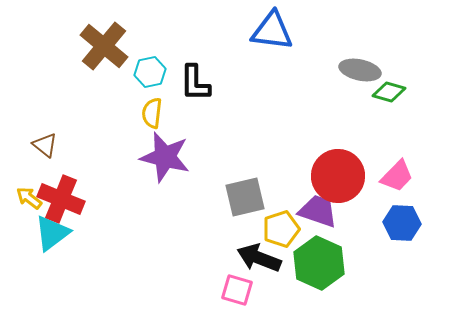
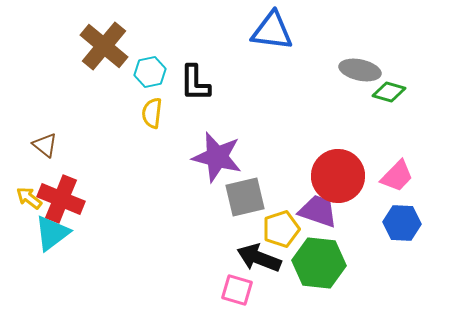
purple star: moved 52 px right
green hexagon: rotated 18 degrees counterclockwise
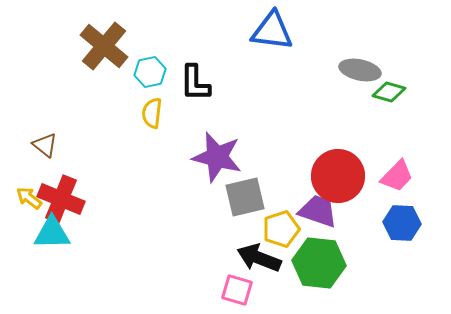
cyan triangle: rotated 36 degrees clockwise
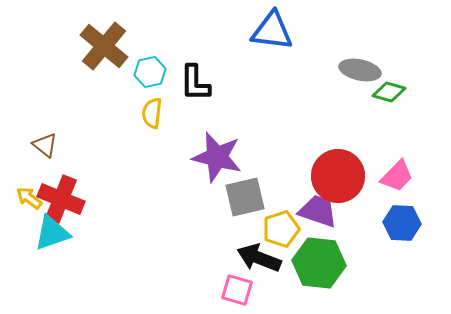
cyan triangle: rotated 18 degrees counterclockwise
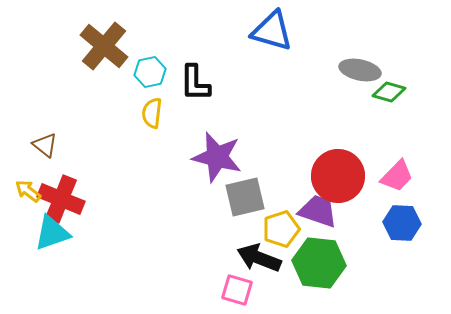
blue triangle: rotated 9 degrees clockwise
yellow arrow: moved 1 px left, 7 px up
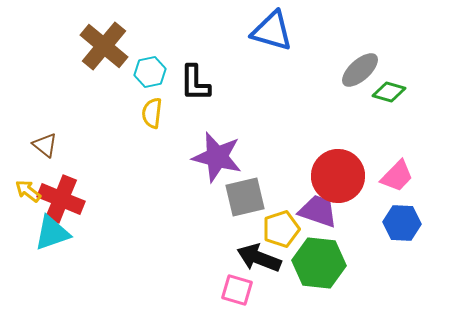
gray ellipse: rotated 54 degrees counterclockwise
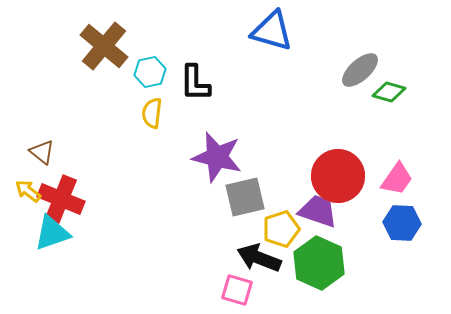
brown triangle: moved 3 px left, 7 px down
pink trapezoid: moved 3 px down; rotated 9 degrees counterclockwise
green hexagon: rotated 18 degrees clockwise
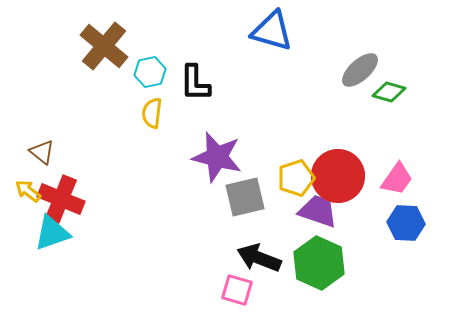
blue hexagon: moved 4 px right
yellow pentagon: moved 15 px right, 51 px up
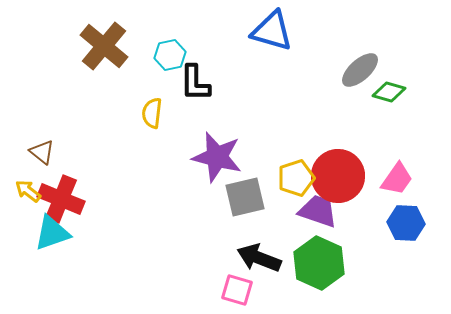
cyan hexagon: moved 20 px right, 17 px up
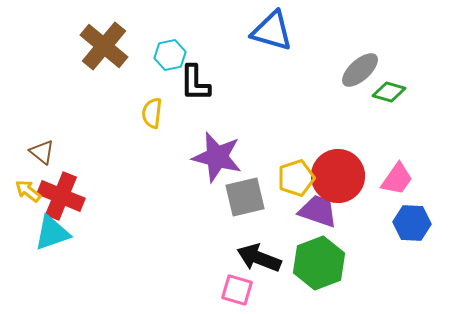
red cross: moved 3 px up
blue hexagon: moved 6 px right
green hexagon: rotated 15 degrees clockwise
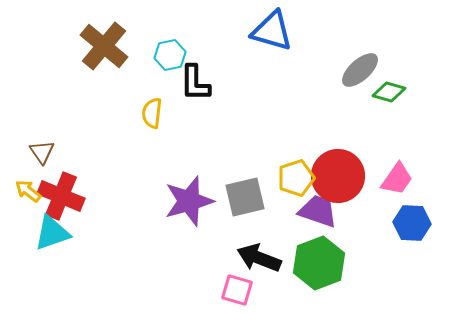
brown triangle: rotated 16 degrees clockwise
purple star: moved 28 px left, 44 px down; rotated 30 degrees counterclockwise
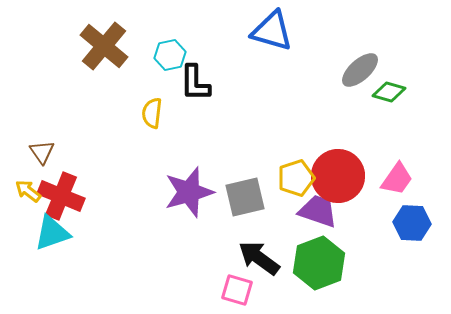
purple star: moved 9 px up
black arrow: rotated 15 degrees clockwise
